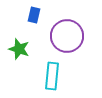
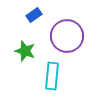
blue rectangle: rotated 42 degrees clockwise
green star: moved 6 px right, 2 px down
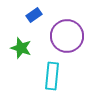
green star: moved 4 px left, 3 px up
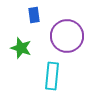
blue rectangle: rotated 63 degrees counterclockwise
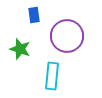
green star: moved 1 px left, 1 px down
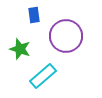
purple circle: moved 1 px left
cyan rectangle: moved 9 px left; rotated 44 degrees clockwise
